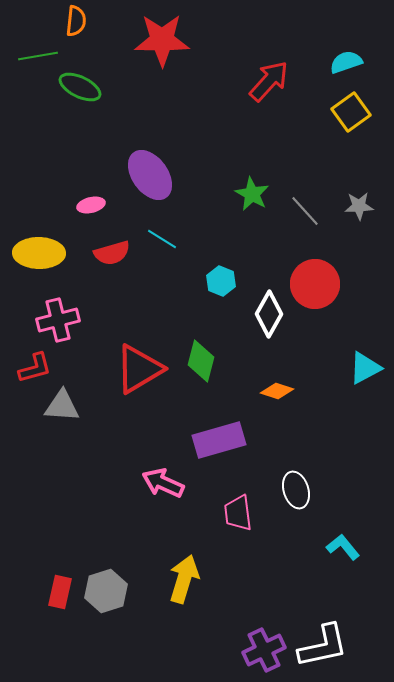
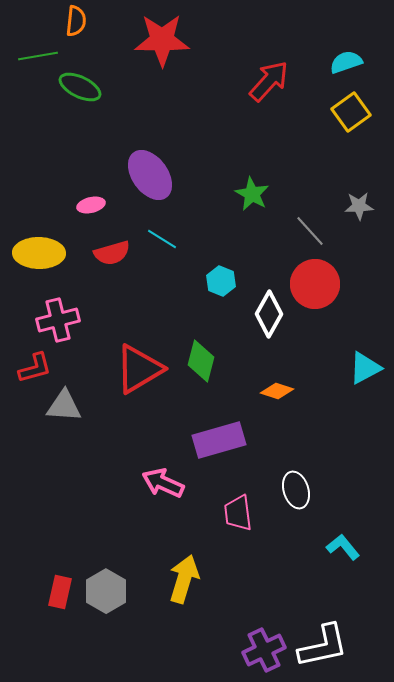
gray line: moved 5 px right, 20 px down
gray triangle: moved 2 px right
gray hexagon: rotated 12 degrees counterclockwise
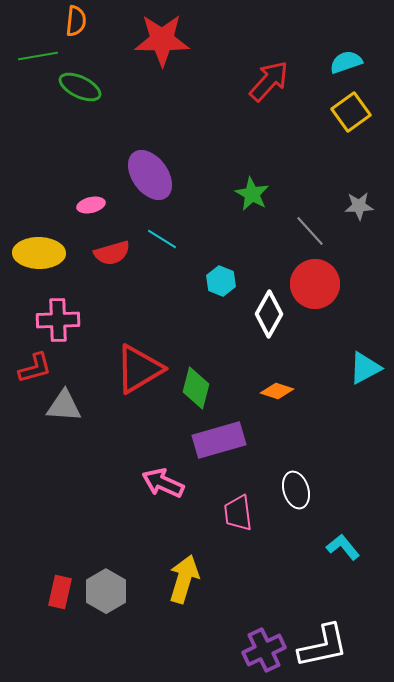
pink cross: rotated 12 degrees clockwise
green diamond: moved 5 px left, 27 px down
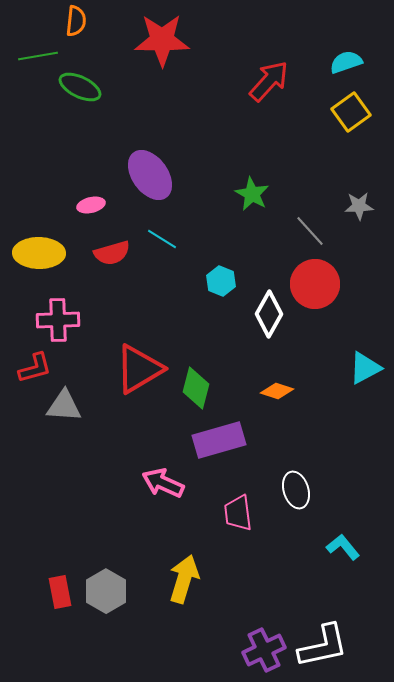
red rectangle: rotated 24 degrees counterclockwise
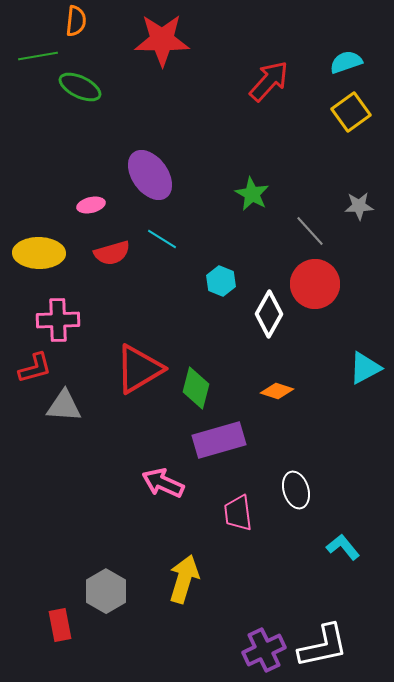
red rectangle: moved 33 px down
